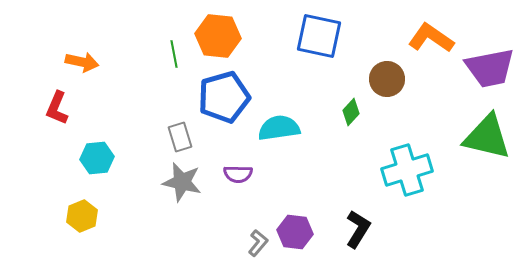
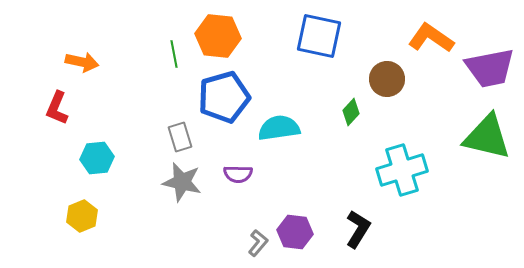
cyan cross: moved 5 px left
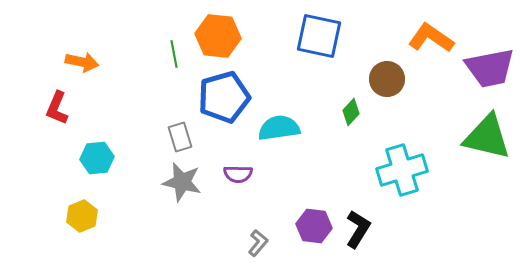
purple hexagon: moved 19 px right, 6 px up
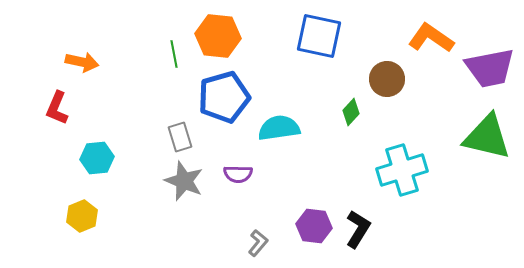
gray star: moved 2 px right, 1 px up; rotated 9 degrees clockwise
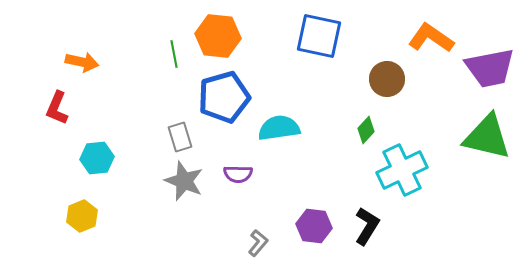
green diamond: moved 15 px right, 18 px down
cyan cross: rotated 9 degrees counterclockwise
black L-shape: moved 9 px right, 3 px up
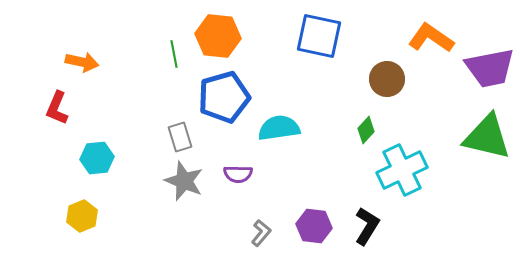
gray L-shape: moved 3 px right, 10 px up
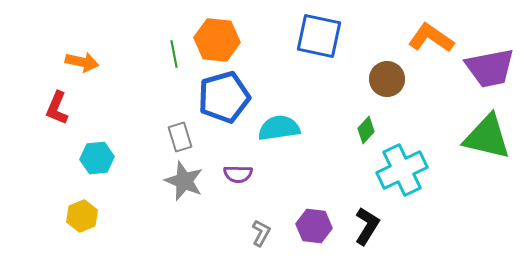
orange hexagon: moved 1 px left, 4 px down
gray L-shape: rotated 12 degrees counterclockwise
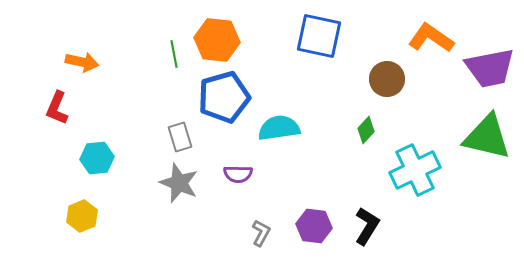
cyan cross: moved 13 px right
gray star: moved 5 px left, 2 px down
